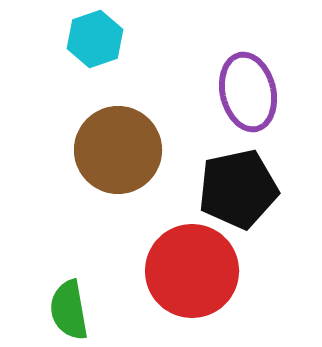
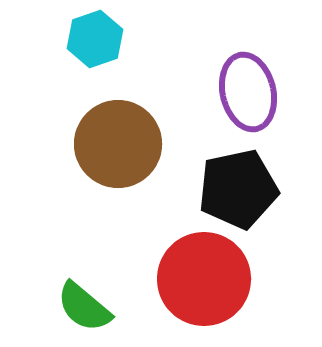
brown circle: moved 6 px up
red circle: moved 12 px right, 8 px down
green semicircle: moved 15 px right, 3 px up; rotated 40 degrees counterclockwise
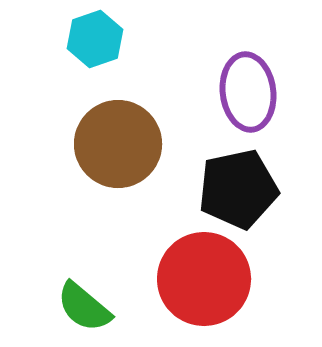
purple ellipse: rotated 6 degrees clockwise
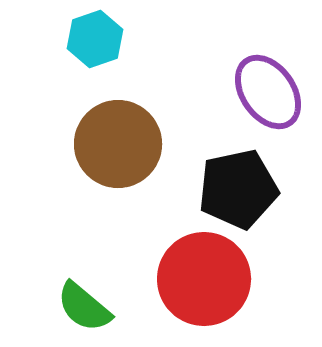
purple ellipse: moved 20 px right; rotated 28 degrees counterclockwise
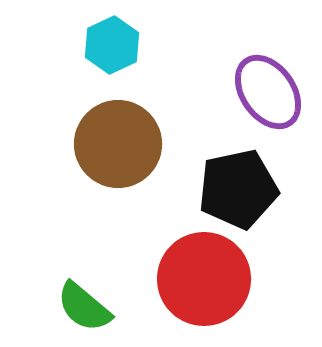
cyan hexagon: moved 17 px right, 6 px down; rotated 6 degrees counterclockwise
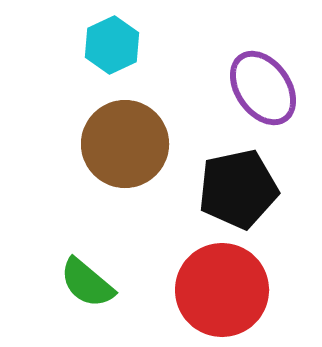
purple ellipse: moved 5 px left, 4 px up
brown circle: moved 7 px right
red circle: moved 18 px right, 11 px down
green semicircle: moved 3 px right, 24 px up
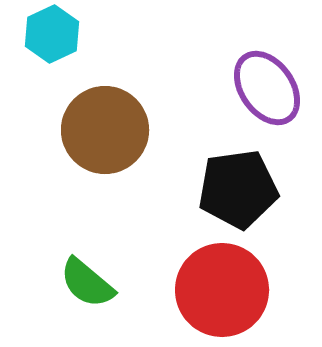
cyan hexagon: moved 60 px left, 11 px up
purple ellipse: moved 4 px right
brown circle: moved 20 px left, 14 px up
black pentagon: rotated 4 degrees clockwise
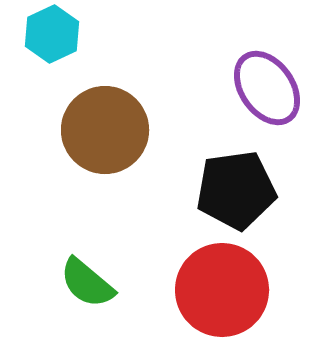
black pentagon: moved 2 px left, 1 px down
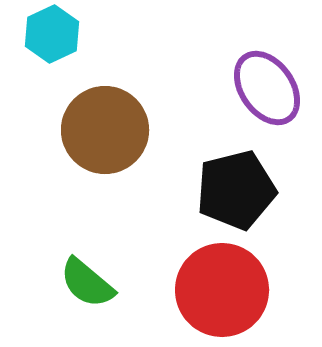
black pentagon: rotated 6 degrees counterclockwise
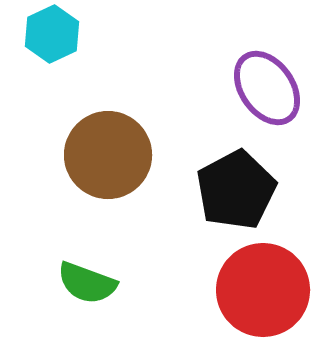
brown circle: moved 3 px right, 25 px down
black pentagon: rotated 14 degrees counterclockwise
green semicircle: rotated 20 degrees counterclockwise
red circle: moved 41 px right
